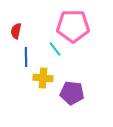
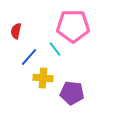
blue line: moved 3 px right; rotated 42 degrees clockwise
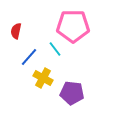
yellow cross: rotated 24 degrees clockwise
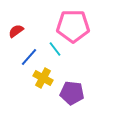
red semicircle: rotated 42 degrees clockwise
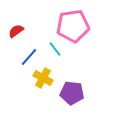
pink pentagon: rotated 8 degrees counterclockwise
